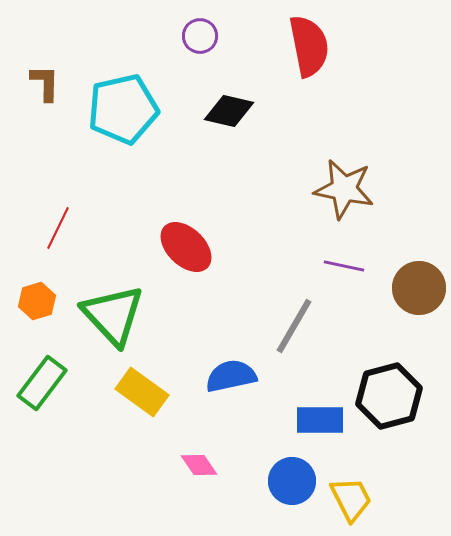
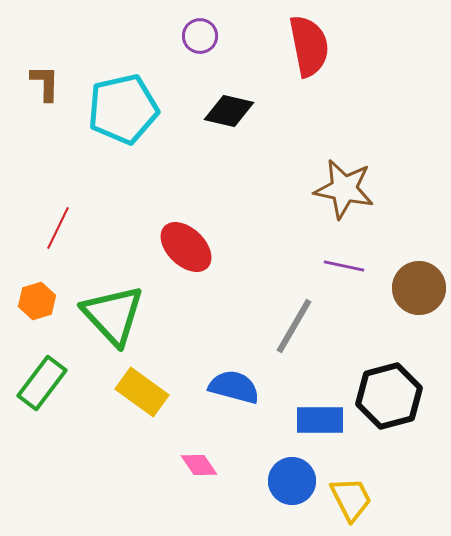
blue semicircle: moved 3 px right, 11 px down; rotated 27 degrees clockwise
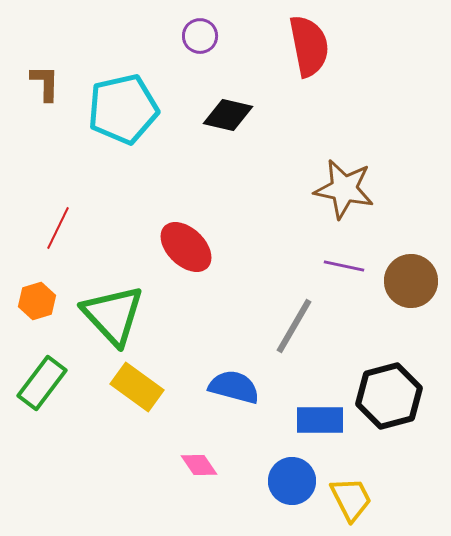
black diamond: moved 1 px left, 4 px down
brown circle: moved 8 px left, 7 px up
yellow rectangle: moved 5 px left, 5 px up
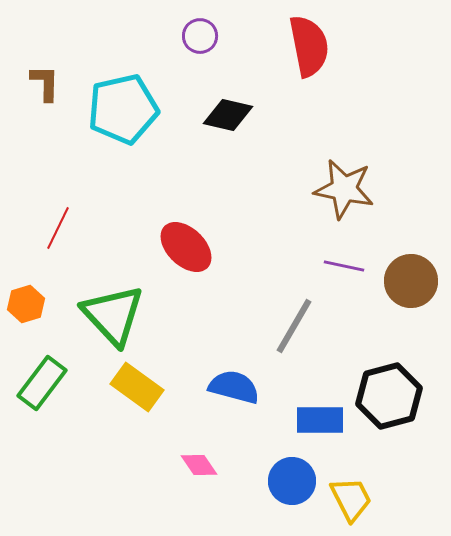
orange hexagon: moved 11 px left, 3 px down
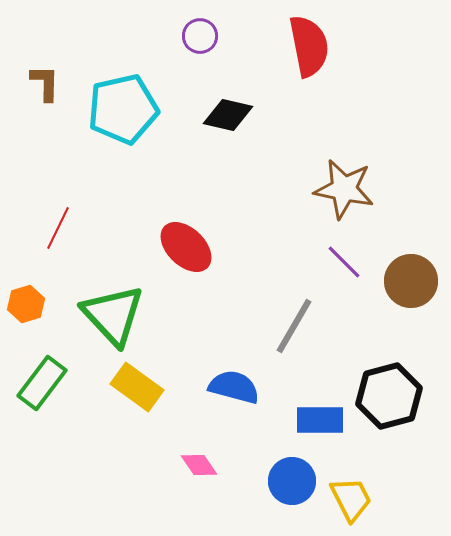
purple line: moved 4 px up; rotated 33 degrees clockwise
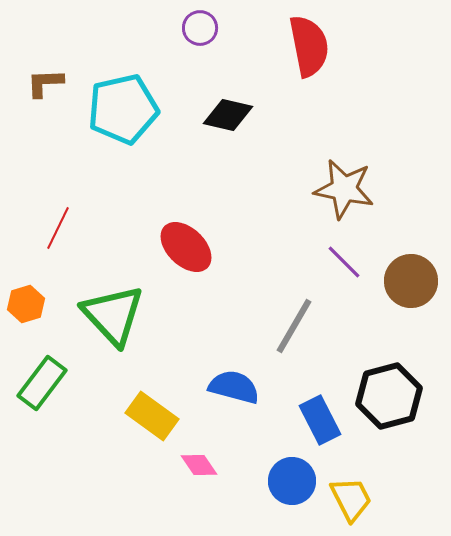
purple circle: moved 8 px up
brown L-shape: rotated 93 degrees counterclockwise
yellow rectangle: moved 15 px right, 29 px down
blue rectangle: rotated 63 degrees clockwise
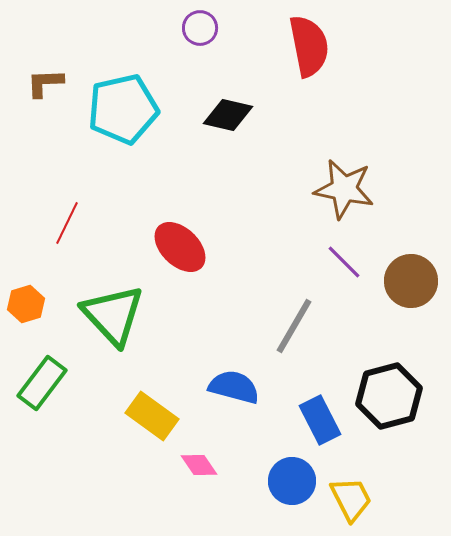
red line: moved 9 px right, 5 px up
red ellipse: moved 6 px left
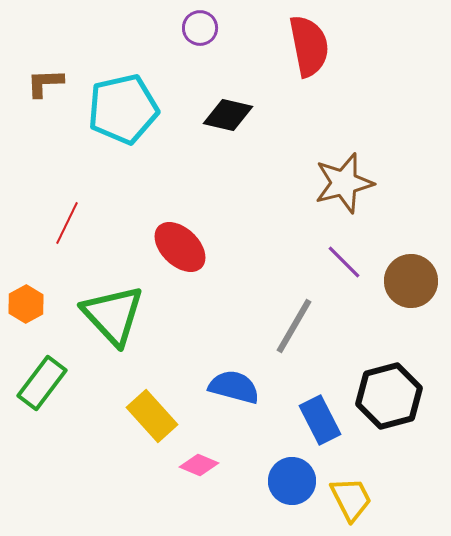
brown star: moved 6 px up; rotated 26 degrees counterclockwise
orange hexagon: rotated 12 degrees counterclockwise
yellow rectangle: rotated 12 degrees clockwise
pink diamond: rotated 33 degrees counterclockwise
